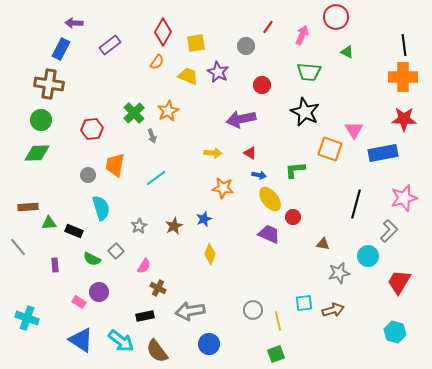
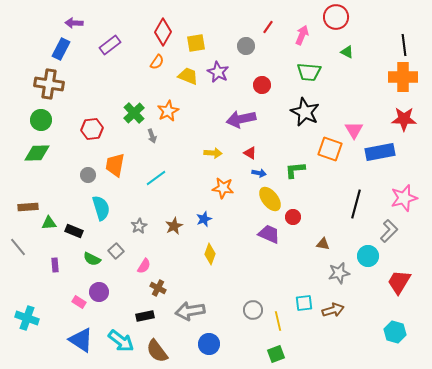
blue rectangle at (383, 153): moved 3 px left, 1 px up
blue arrow at (259, 175): moved 2 px up
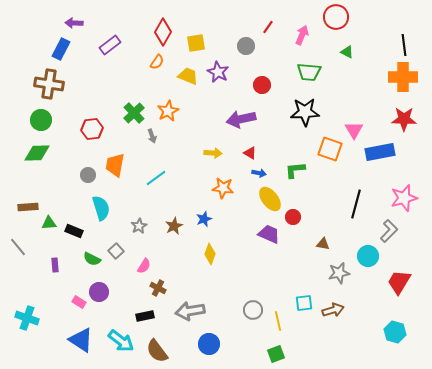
black star at (305, 112): rotated 28 degrees counterclockwise
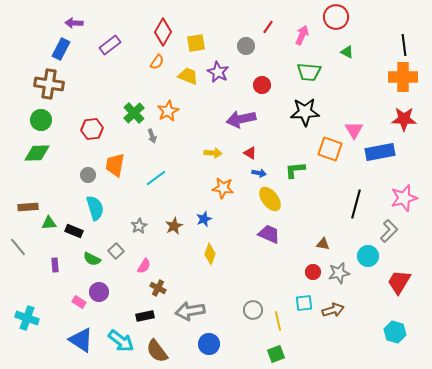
cyan semicircle at (101, 208): moved 6 px left
red circle at (293, 217): moved 20 px right, 55 px down
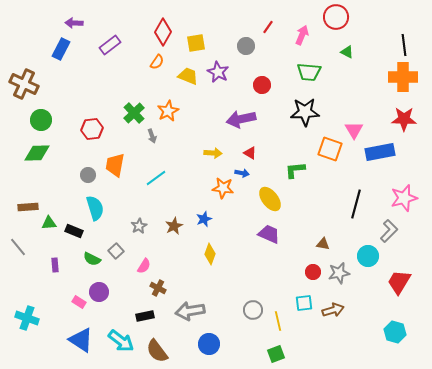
brown cross at (49, 84): moved 25 px left; rotated 16 degrees clockwise
blue arrow at (259, 173): moved 17 px left
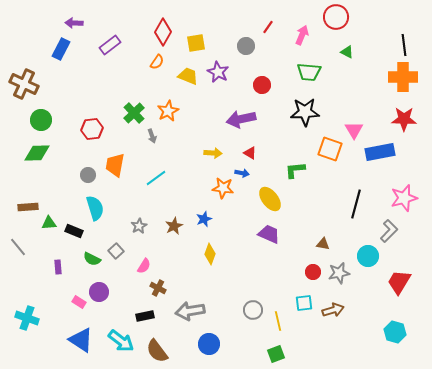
purple rectangle at (55, 265): moved 3 px right, 2 px down
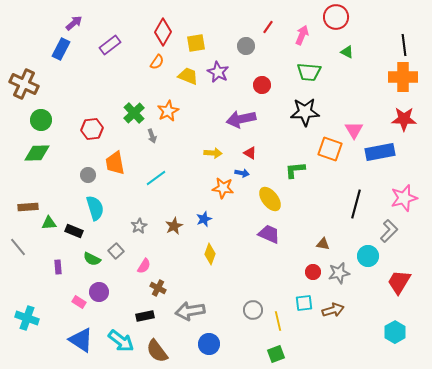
purple arrow at (74, 23): rotated 138 degrees clockwise
orange trapezoid at (115, 165): moved 2 px up; rotated 20 degrees counterclockwise
cyan hexagon at (395, 332): rotated 15 degrees clockwise
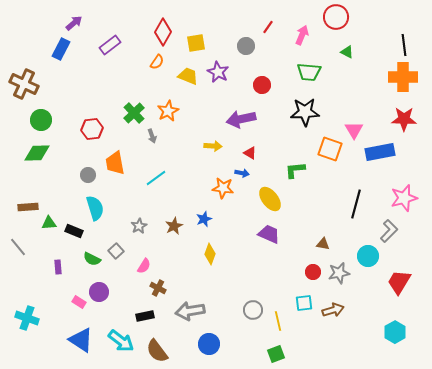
yellow arrow at (213, 153): moved 7 px up
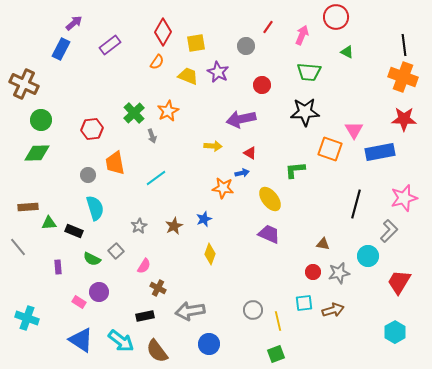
orange cross at (403, 77): rotated 20 degrees clockwise
blue arrow at (242, 173): rotated 24 degrees counterclockwise
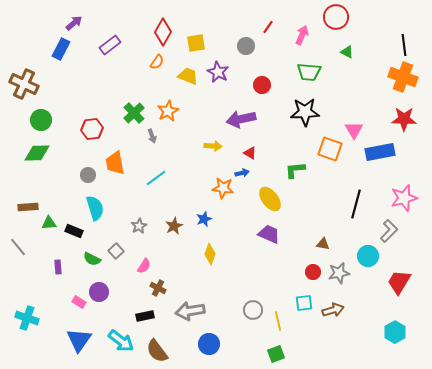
blue triangle at (81, 340): moved 2 px left; rotated 32 degrees clockwise
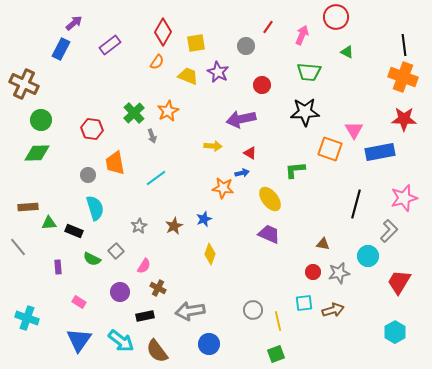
red hexagon at (92, 129): rotated 15 degrees clockwise
purple circle at (99, 292): moved 21 px right
